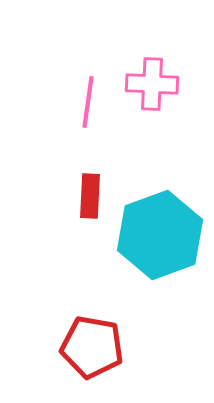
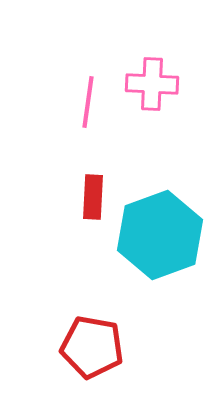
red rectangle: moved 3 px right, 1 px down
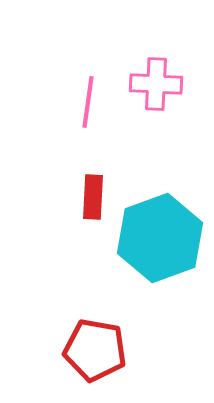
pink cross: moved 4 px right
cyan hexagon: moved 3 px down
red pentagon: moved 3 px right, 3 px down
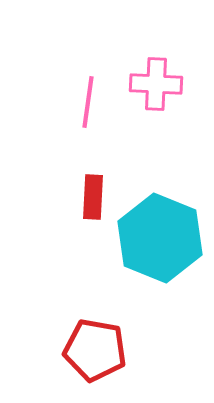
cyan hexagon: rotated 18 degrees counterclockwise
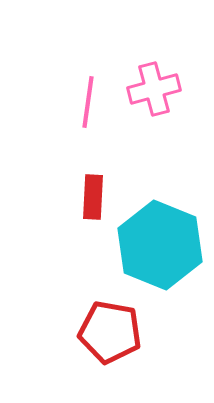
pink cross: moved 2 px left, 5 px down; rotated 18 degrees counterclockwise
cyan hexagon: moved 7 px down
red pentagon: moved 15 px right, 18 px up
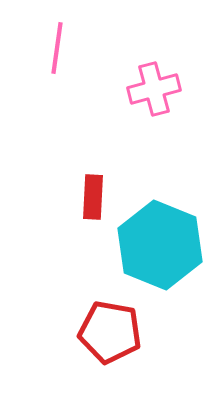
pink line: moved 31 px left, 54 px up
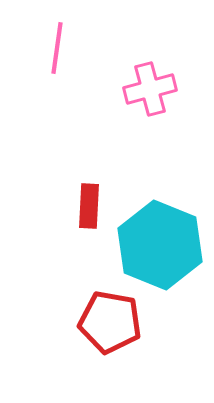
pink cross: moved 4 px left
red rectangle: moved 4 px left, 9 px down
red pentagon: moved 10 px up
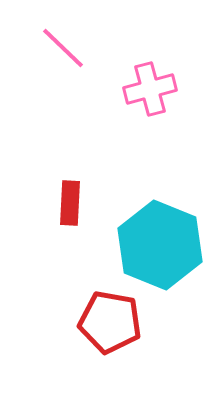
pink line: moved 6 px right; rotated 54 degrees counterclockwise
red rectangle: moved 19 px left, 3 px up
